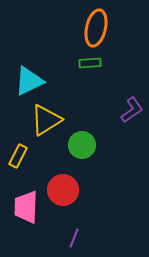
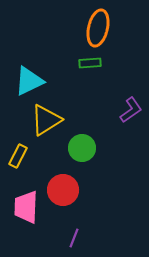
orange ellipse: moved 2 px right
purple L-shape: moved 1 px left
green circle: moved 3 px down
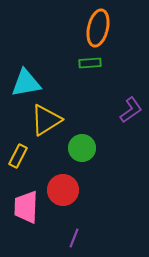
cyan triangle: moved 3 px left, 2 px down; rotated 16 degrees clockwise
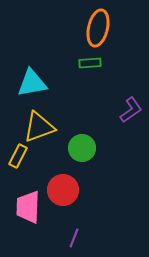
cyan triangle: moved 6 px right
yellow triangle: moved 7 px left, 7 px down; rotated 12 degrees clockwise
pink trapezoid: moved 2 px right
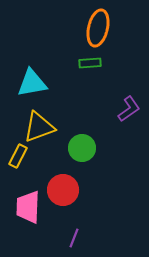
purple L-shape: moved 2 px left, 1 px up
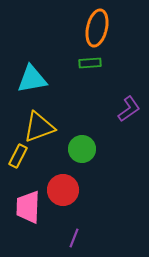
orange ellipse: moved 1 px left
cyan triangle: moved 4 px up
green circle: moved 1 px down
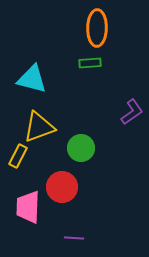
orange ellipse: rotated 12 degrees counterclockwise
cyan triangle: rotated 24 degrees clockwise
purple L-shape: moved 3 px right, 3 px down
green circle: moved 1 px left, 1 px up
red circle: moved 1 px left, 3 px up
purple line: rotated 72 degrees clockwise
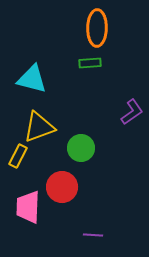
purple line: moved 19 px right, 3 px up
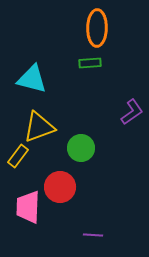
yellow rectangle: rotated 10 degrees clockwise
red circle: moved 2 px left
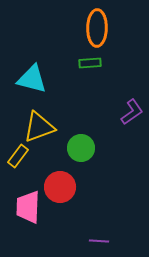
purple line: moved 6 px right, 6 px down
